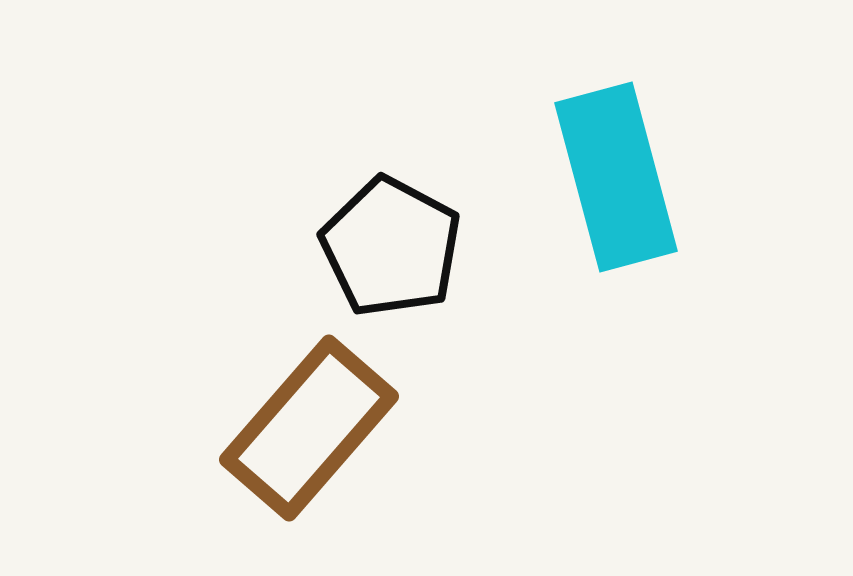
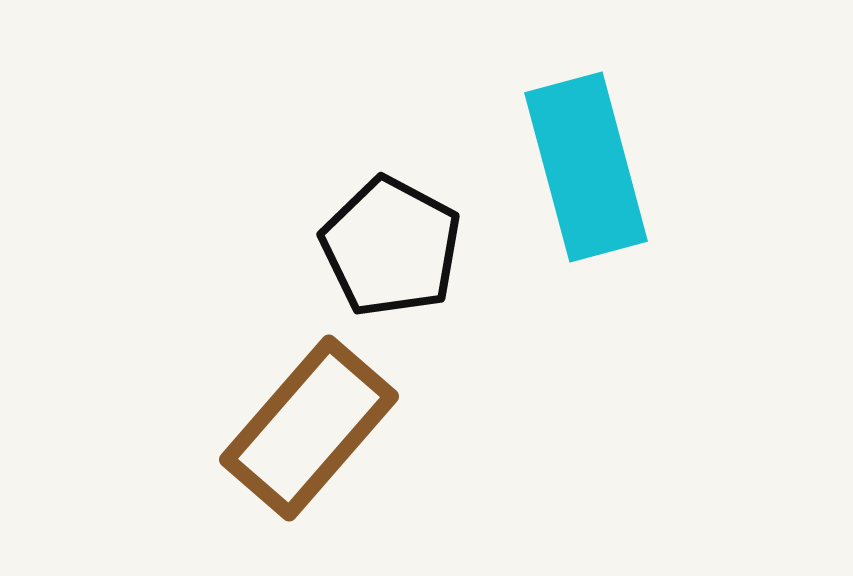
cyan rectangle: moved 30 px left, 10 px up
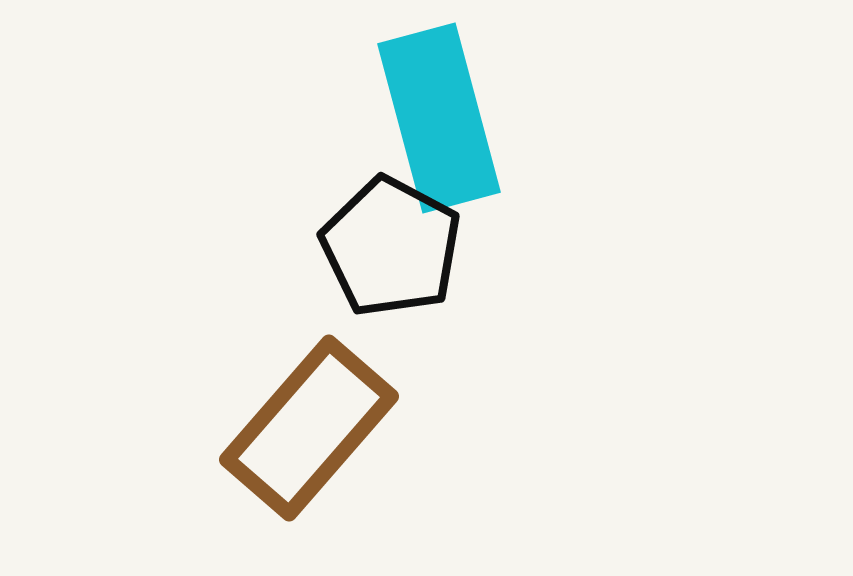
cyan rectangle: moved 147 px left, 49 px up
